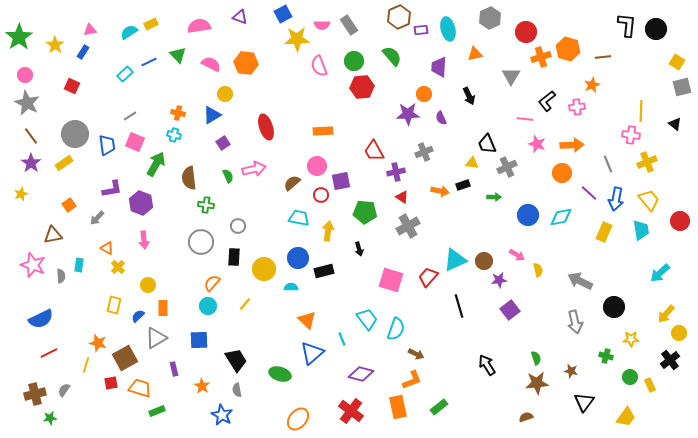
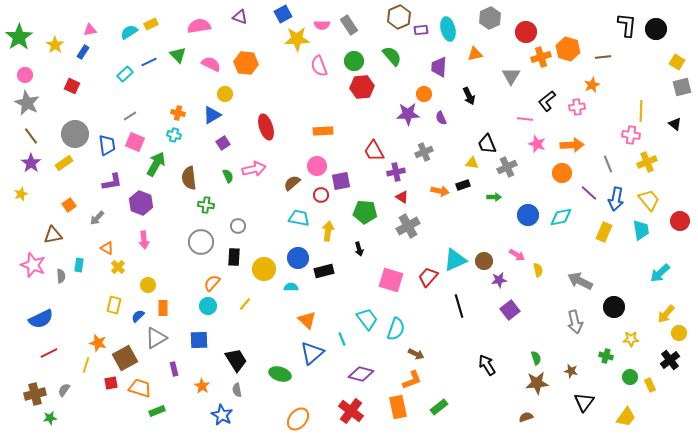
purple L-shape at (112, 189): moved 7 px up
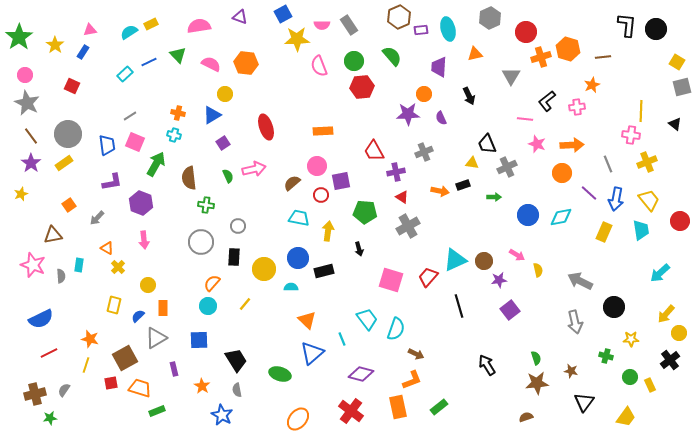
gray circle at (75, 134): moved 7 px left
orange star at (98, 343): moved 8 px left, 4 px up
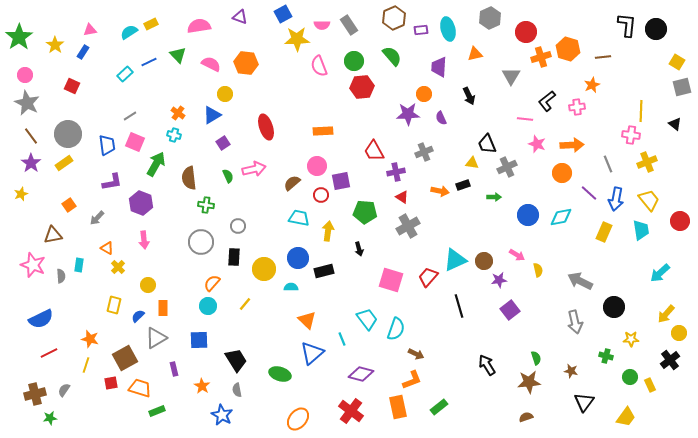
brown hexagon at (399, 17): moved 5 px left, 1 px down
orange cross at (178, 113): rotated 24 degrees clockwise
brown star at (537, 383): moved 8 px left, 1 px up
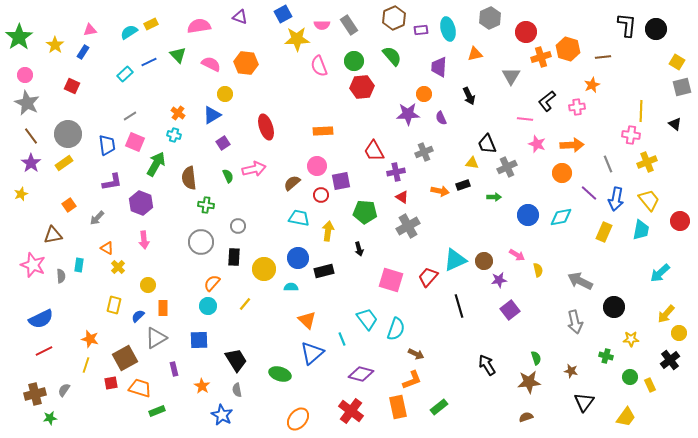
cyan trapezoid at (641, 230): rotated 20 degrees clockwise
red line at (49, 353): moved 5 px left, 2 px up
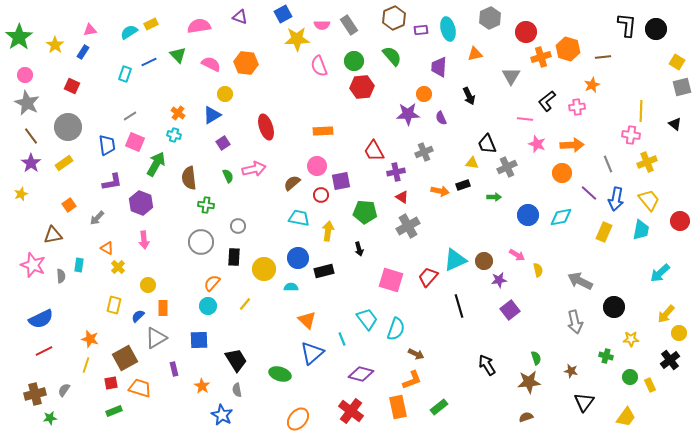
cyan rectangle at (125, 74): rotated 28 degrees counterclockwise
gray circle at (68, 134): moved 7 px up
green rectangle at (157, 411): moved 43 px left
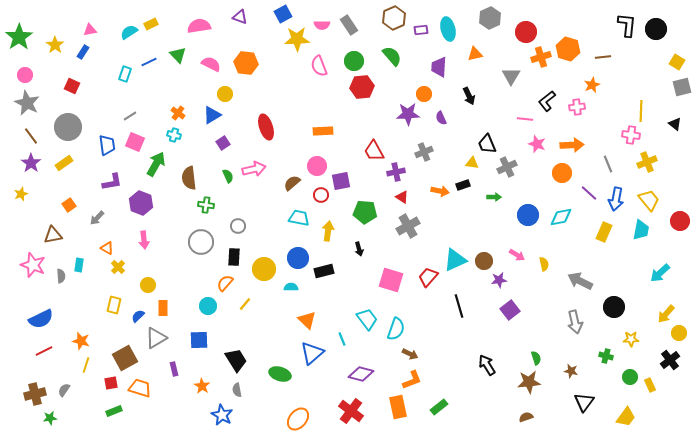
yellow semicircle at (538, 270): moved 6 px right, 6 px up
orange semicircle at (212, 283): moved 13 px right
orange star at (90, 339): moved 9 px left, 2 px down
brown arrow at (416, 354): moved 6 px left
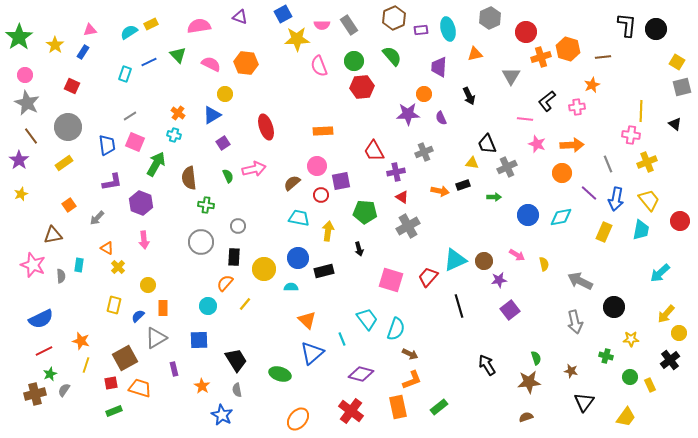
purple star at (31, 163): moved 12 px left, 3 px up
green star at (50, 418): moved 44 px up; rotated 16 degrees counterclockwise
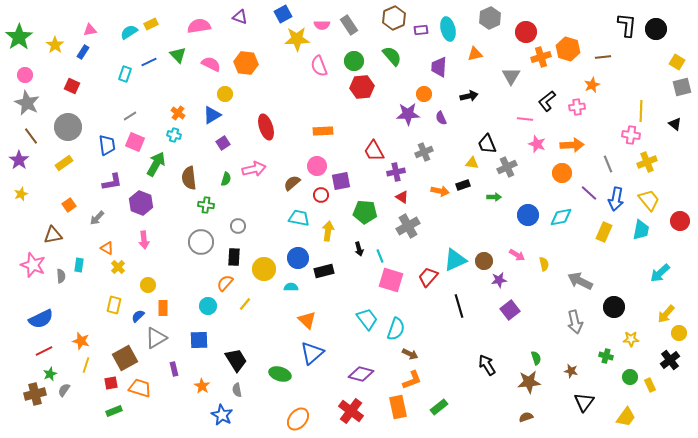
black arrow at (469, 96): rotated 78 degrees counterclockwise
green semicircle at (228, 176): moved 2 px left, 3 px down; rotated 40 degrees clockwise
cyan line at (342, 339): moved 38 px right, 83 px up
